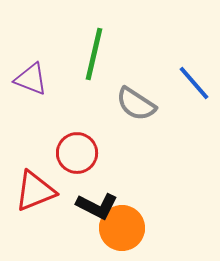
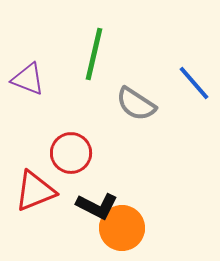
purple triangle: moved 3 px left
red circle: moved 6 px left
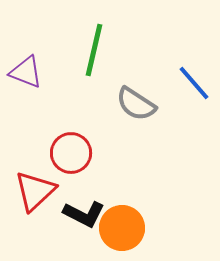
green line: moved 4 px up
purple triangle: moved 2 px left, 7 px up
red triangle: rotated 21 degrees counterclockwise
black L-shape: moved 13 px left, 8 px down
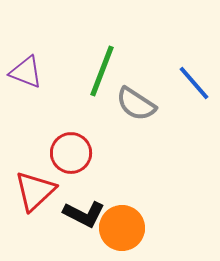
green line: moved 8 px right, 21 px down; rotated 8 degrees clockwise
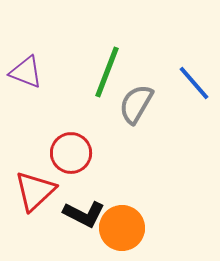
green line: moved 5 px right, 1 px down
gray semicircle: rotated 87 degrees clockwise
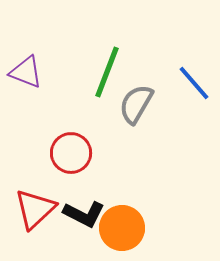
red triangle: moved 18 px down
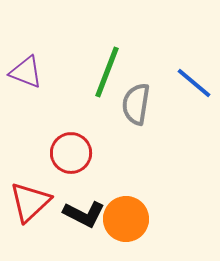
blue line: rotated 9 degrees counterclockwise
gray semicircle: rotated 21 degrees counterclockwise
red triangle: moved 5 px left, 7 px up
orange circle: moved 4 px right, 9 px up
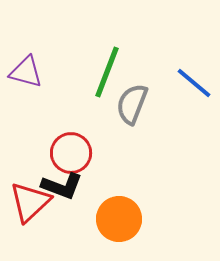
purple triangle: rotated 6 degrees counterclockwise
gray semicircle: moved 4 px left; rotated 12 degrees clockwise
black L-shape: moved 22 px left, 28 px up; rotated 6 degrees counterclockwise
orange circle: moved 7 px left
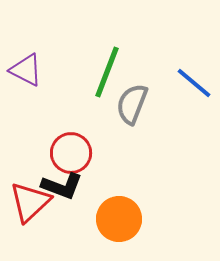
purple triangle: moved 2 px up; rotated 12 degrees clockwise
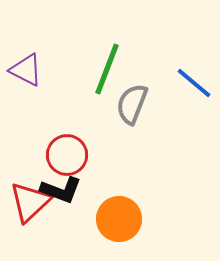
green line: moved 3 px up
red circle: moved 4 px left, 2 px down
black L-shape: moved 1 px left, 4 px down
